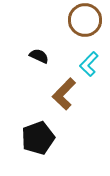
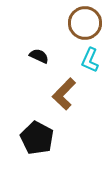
brown circle: moved 3 px down
cyan L-shape: moved 1 px right, 4 px up; rotated 20 degrees counterclockwise
black pentagon: moved 1 px left; rotated 24 degrees counterclockwise
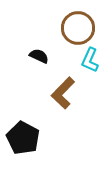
brown circle: moved 7 px left, 5 px down
brown L-shape: moved 1 px left, 1 px up
black pentagon: moved 14 px left
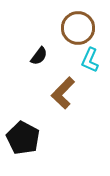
black semicircle: rotated 102 degrees clockwise
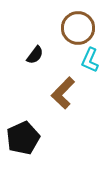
black semicircle: moved 4 px left, 1 px up
black pentagon: rotated 20 degrees clockwise
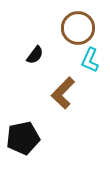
black pentagon: rotated 12 degrees clockwise
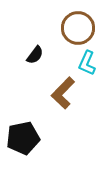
cyan L-shape: moved 3 px left, 3 px down
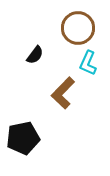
cyan L-shape: moved 1 px right
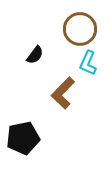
brown circle: moved 2 px right, 1 px down
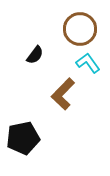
cyan L-shape: rotated 120 degrees clockwise
brown L-shape: moved 1 px down
